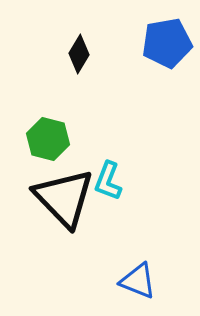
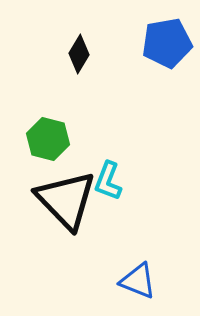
black triangle: moved 2 px right, 2 px down
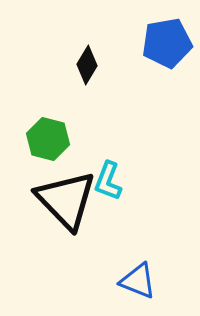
black diamond: moved 8 px right, 11 px down
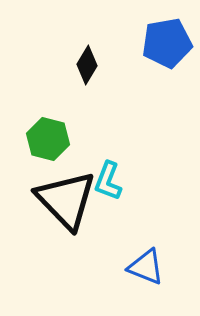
blue triangle: moved 8 px right, 14 px up
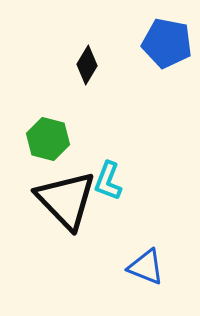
blue pentagon: rotated 21 degrees clockwise
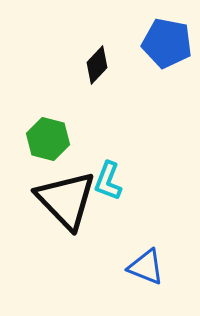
black diamond: moved 10 px right; rotated 12 degrees clockwise
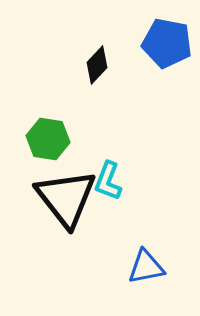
green hexagon: rotated 6 degrees counterclockwise
black triangle: moved 2 px up; rotated 6 degrees clockwise
blue triangle: rotated 33 degrees counterclockwise
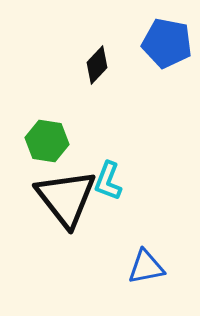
green hexagon: moved 1 px left, 2 px down
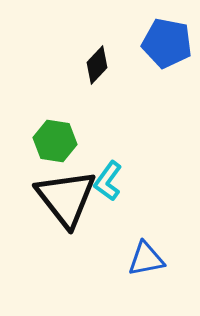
green hexagon: moved 8 px right
cyan L-shape: rotated 15 degrees clockwise
blue triangle: moved 8 px up
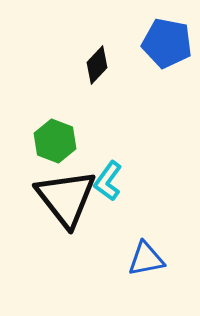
green hexagon: rotated 12 degrees clockwise
